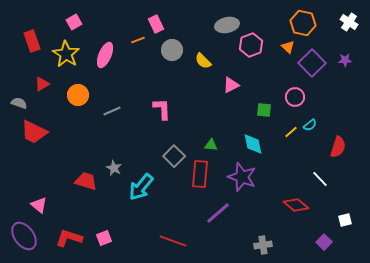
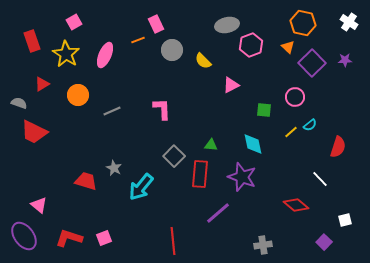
red line at (173, 241): rotated 64 degrees clockwise
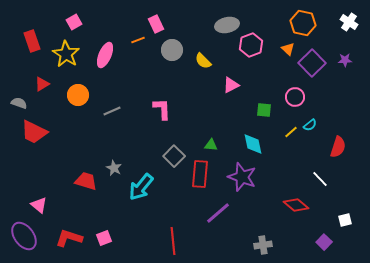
orange triangle at (288, 47): moved 2 px down
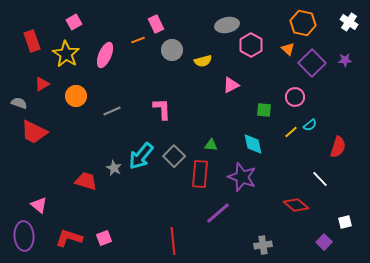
pink hexagon at (251, 45): rotated 10 degrees counterclockwise
yellow semicircle at (203, 61): rotated 60 degrees counterclockwise
orange circle at (78, 95): moved 2 px left, 1 px down
cyan arrow at (141, 187): moved 31 px up
white square at (345, 220): moved 2 px down
purple ellipse at (24, 236): rotated 32 degrees clockwise
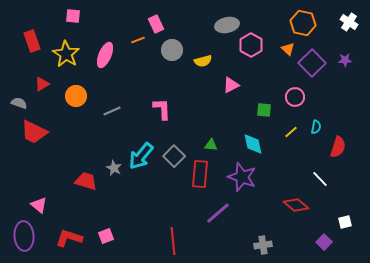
pink square at (74, 22): moved 1 px left, 6 px up; rotated 35 degrees clockwise
cyan semicircle at (310, 125): moved 6 px right, 2 px down; rotated 40 degrees counterclockwise
pink square at (104, 238): moved 2 px right, 2 px up
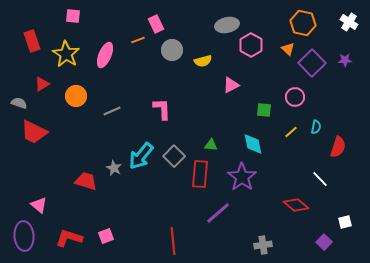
purple star at (242, 177): rotated 16 degrees clockwise
